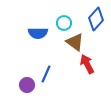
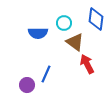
blue diamond: rotated 35 degrees counterclockwise
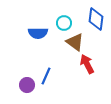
blue line: moved 2 px down
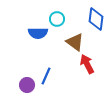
cyan circle: moved 7 px left, 4 px up
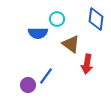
brown triangle: moved 4 px left, 2 px down
red arrow: rotated 144 degrees counterclockwise
blue line: rotated 12 degrees clockwise
purple circle: moved 1 px right
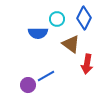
blue diamond: moved 12 px left, 1 px up; rotated 20 degrees clockwise
blue line: rotated 24 degrees clockwise
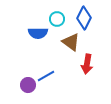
brown triangle: moved 2 px up
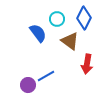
blue semicircle: rotated 126 degrees counterclockwise
brown triangle: moved 1 px left, 1 px up
